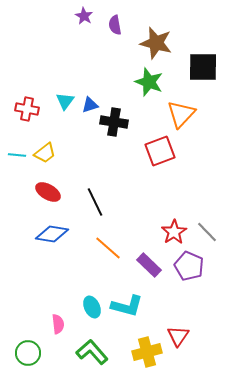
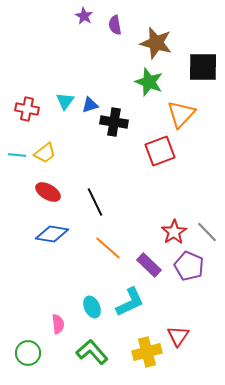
cyan L-shape: moved 3 px right, 4 px up; rotated 40 degrees counterclockwise
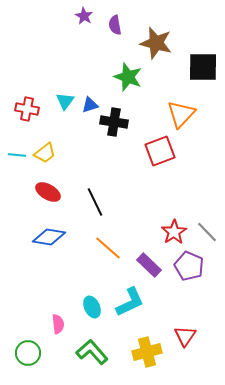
green star: moved 21 px left, 5 px up
blue diamond: moved 3 px left, 3 px down
red triangle: moved 7 px right
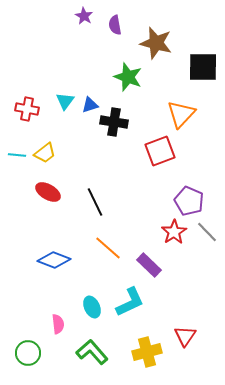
blue diamond: moved 5 px right, 23 px down; rotated 12 degrees clockwise
purple pentagon: moved 65 px up
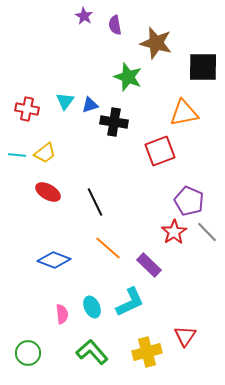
orange triangle: moved 3 px right, 1 px up; rotated 36 degrees clockwise
pink semicircle: moved 4 px right, 10 px up
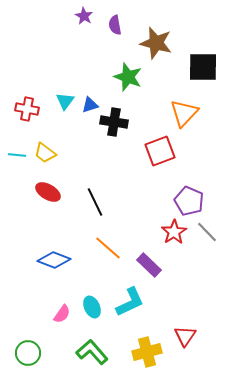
orange triangle: rotated 36 degrees counterclockwise
yellow trapezoid: rotated 75 degrees clockwise
pink semicircle: rotated 42 degrees clockwise
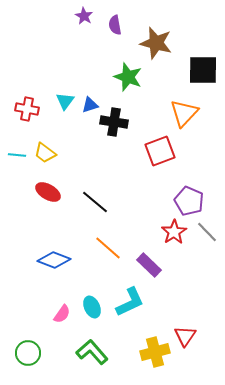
black square: moved 3 px down
black line: rotated 24 degrees counterclockwise
yellow cross: moved 8 px right
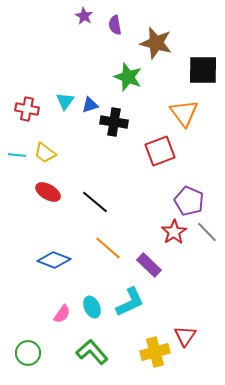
orange triangle: rotated 20 degrees counterclockwise
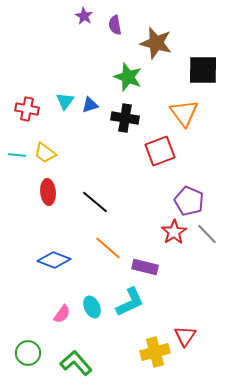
black cross: moved 11 px right, 4 px up
red ellipse: rotated 55 degrees clockwise
gray line: moved 2 px down
purple rectangle: moved 4 px left, 2 px down; rotated 30 degrees counterclockwise
green L-shape: moved 16 px left, 11 px down
